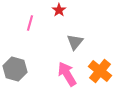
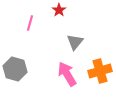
orange cross: rotated 35 degrees clockwise
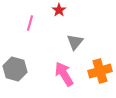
pink arrow: moved 3 px left
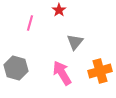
gray hexagon: moved 1 px right, 1 px up
pink arrow: moved 2 px left, 1 px up
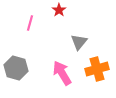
gray triangle: moved 4 px right
orange cross: moved 3 px left, 2 px up
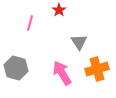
gray triangle: rotated 12 degrees counterclockwise
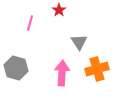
pink arrow: rotated 35 degrees clockwise
